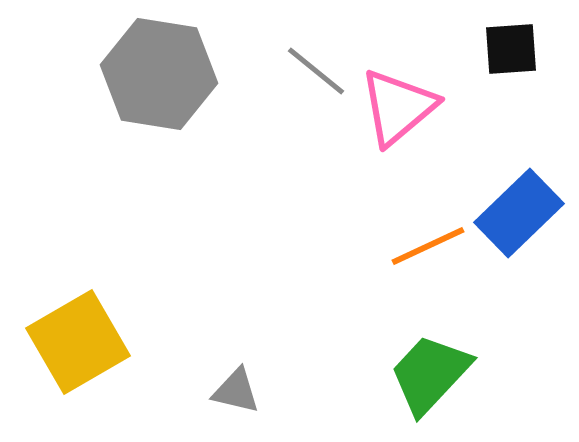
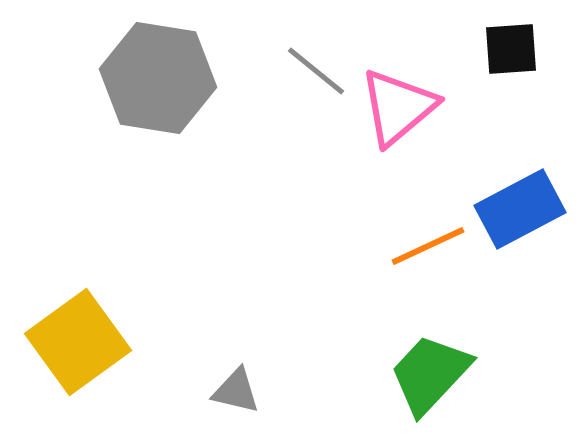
gray hexagon: moved 1 px left, 4 px down
blue rectangle: moved 1 px right, 4 px up; rotated 16 degrees clockwise
yellow square: rotated 6 degrees counterclockwise
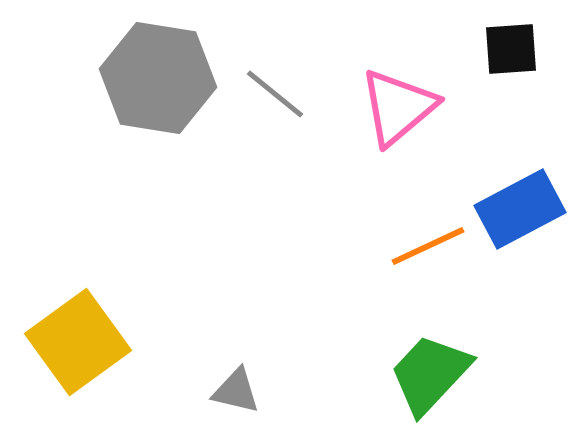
gray line: moved 41 px left, 23 px down
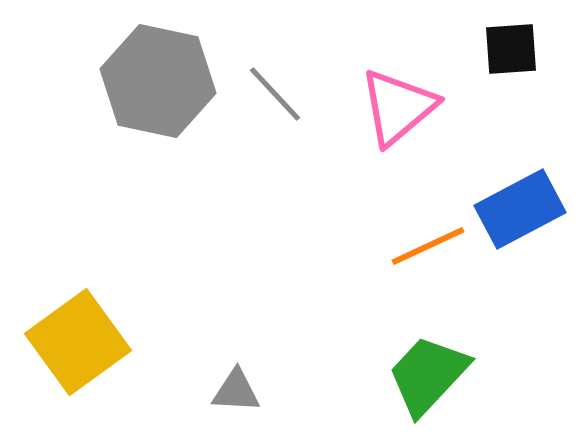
gray hexagon: moved 3 px down; rotated 3 degrees clockwise
gray line: rotated 8 degrees clockwise
green trapezoid: moved 2 px left, 1 px down
gray triangle: rotated 10 degrees counterclockwise
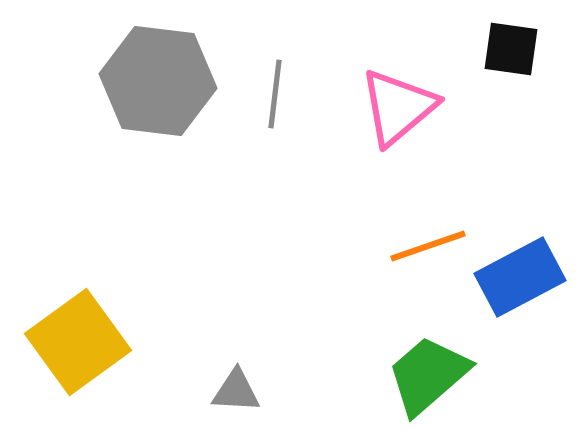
black square: rotated 12 degrees clockwise
gray hexagon: rotated 5 degrees counterclockwise
gray line: rotated 50 degrees clockwise
blue rectangle: moved 68 px down
orange line: rotated 6 degrees clockwise
green trapezoid: rotated 6 degrees clockwise
